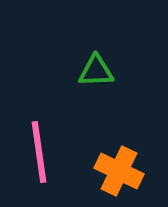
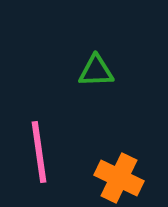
orange cross: moved 7 px down
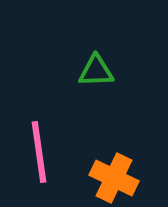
orange cross: moved 5 px left
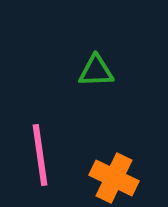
pink line: moved 1 px right, 3 px down
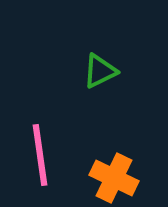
green triangle: moved 4 px right; rotated 24 degrees counterclockwise
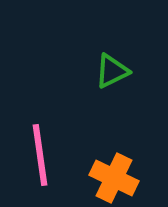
green triangle: moved 12 px right
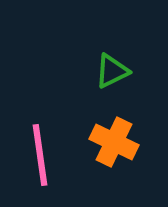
orange cross: moved 36 px up
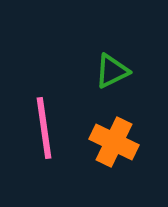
pink line: moved 4 px right, 27 px up
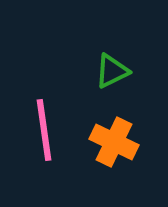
pink line: moved 2 px down
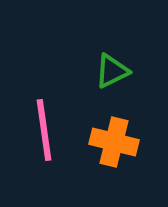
orange cross: rotated 12 degrees counterclockwise
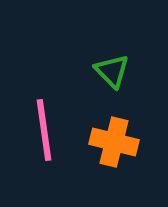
green triangle: rotated 48 degrees counterclockwise
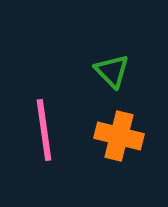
orange cross: moved 5 px right, 6 px up
